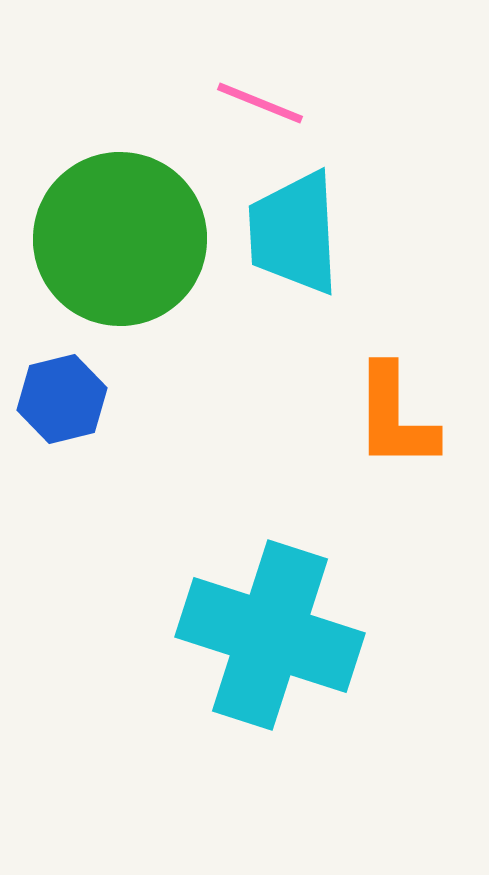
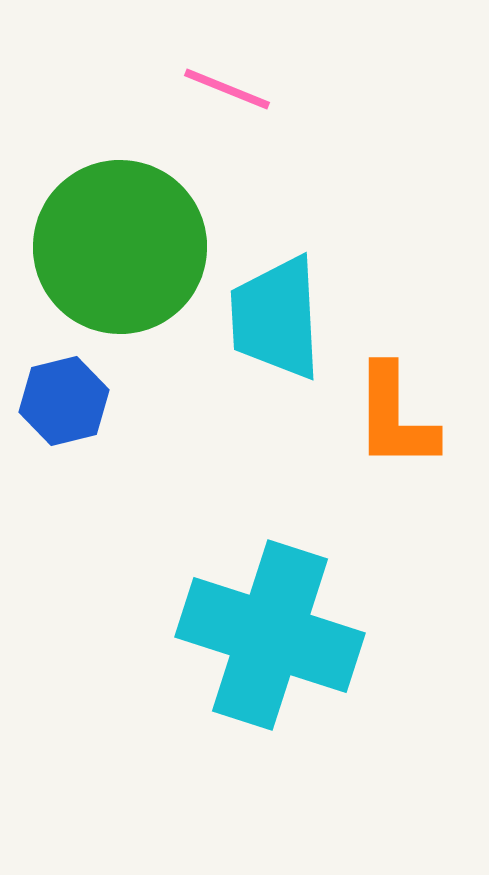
pink line: moved 33 px left, 14 px up
cyan trapezoid: moved 18 px left, 85 px down
green circle: moved 8 px down
blue hexagon: moved 2 px right, 2 px down
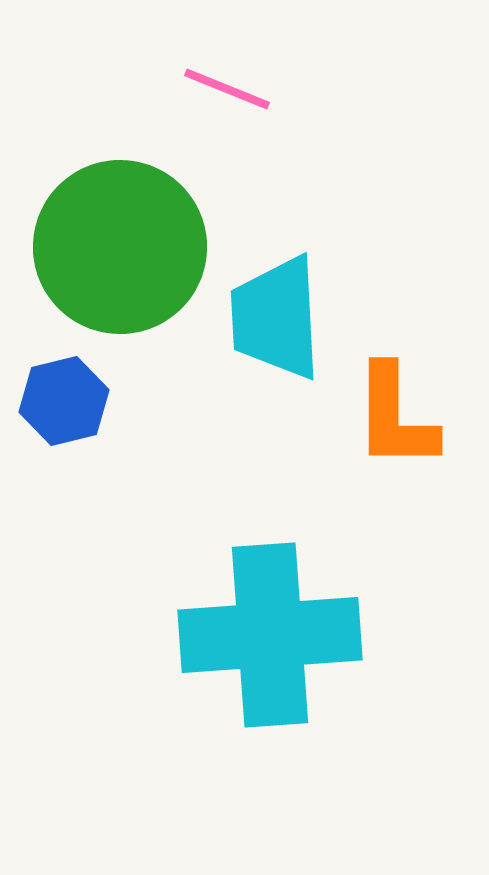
cyan cross: rotated 22 degrees counterclockwise
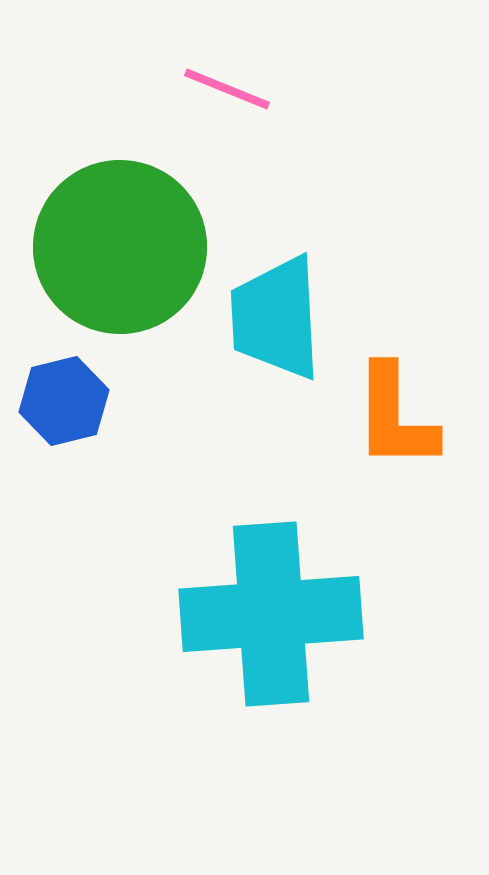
cyan cross: moved 1 px right, 21 px up
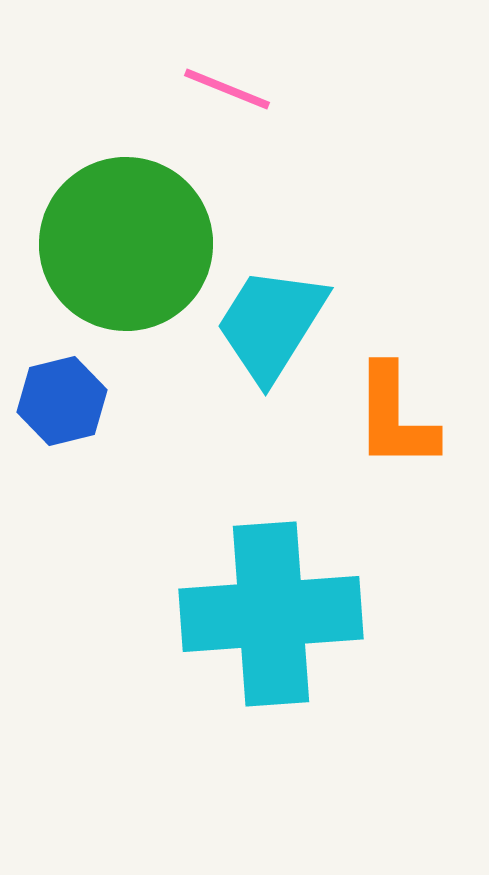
green circle: moved 6 px right, 3 px up
cyan trapezoid: moved 5 px left, 6 px down; rotated 35 degrees clockwise
blue hexagon: moved 2 px left
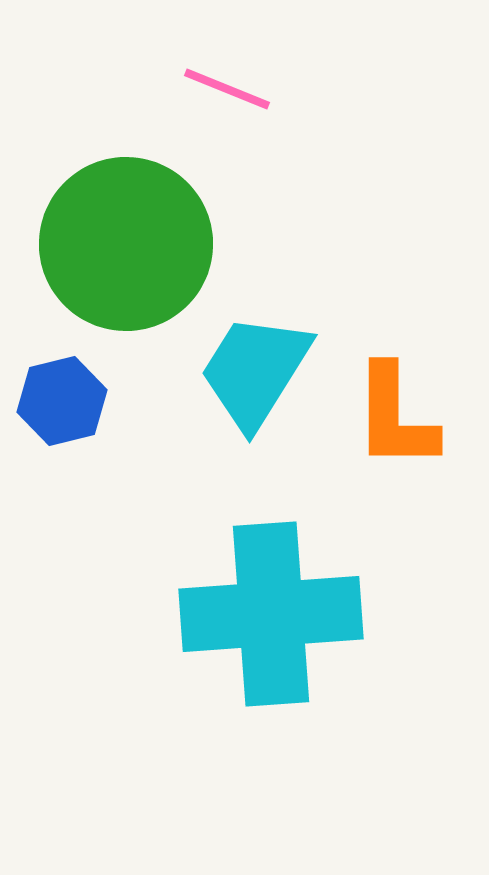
cyan trapezoid: moved 16 px left, 47 px down
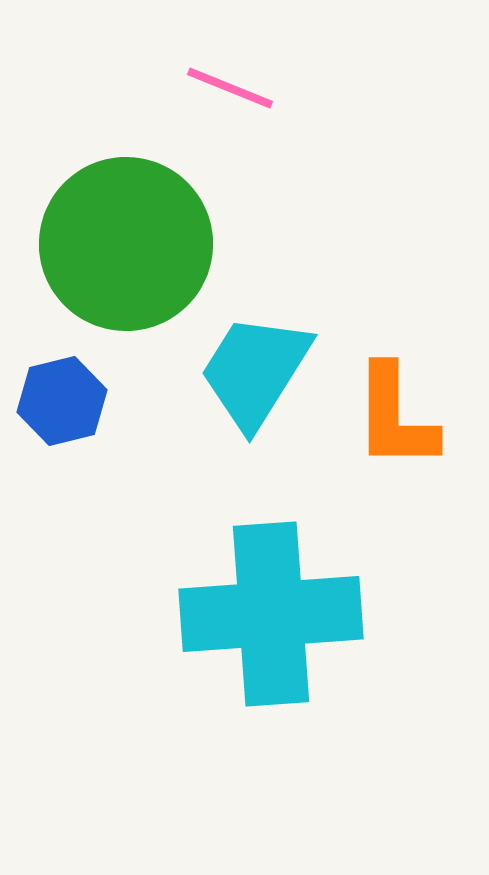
pink line: moved 3 px right, 1 px up
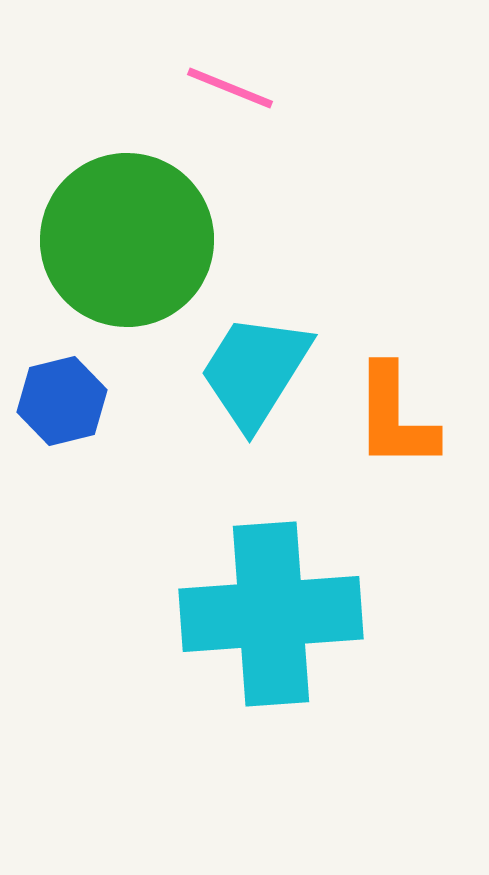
green circle: moved 1 px right, 4 px up
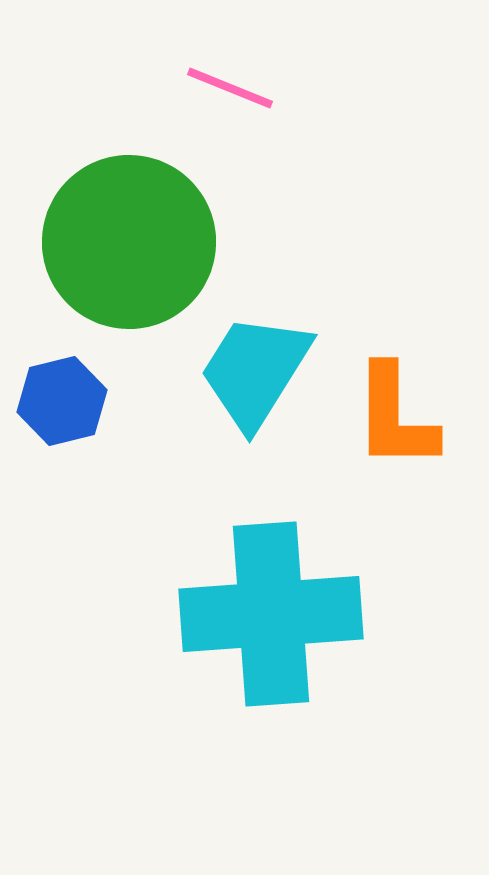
green circle: moved 2 px right, 2 px down
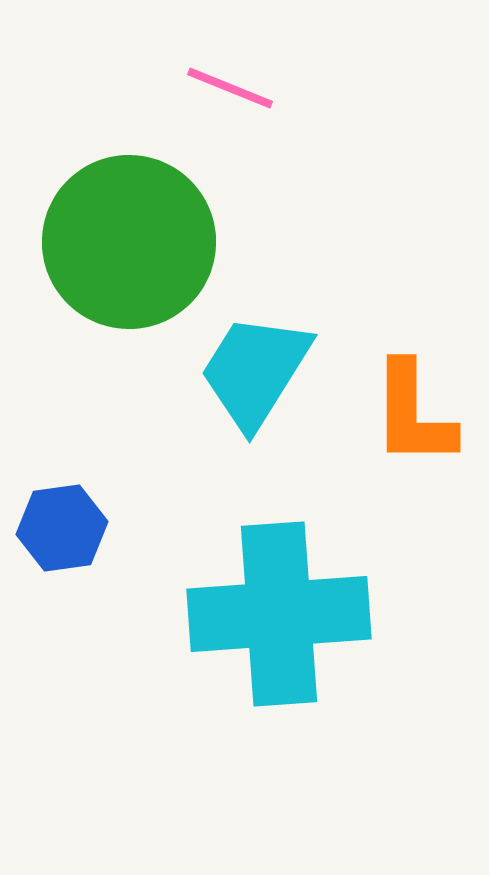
blue hexagon: moved 127 px down; rotated 6 degrees clockwise
orange L-shape: moved 18 px right, 3 px up
cyan cross: moved 8 px right
